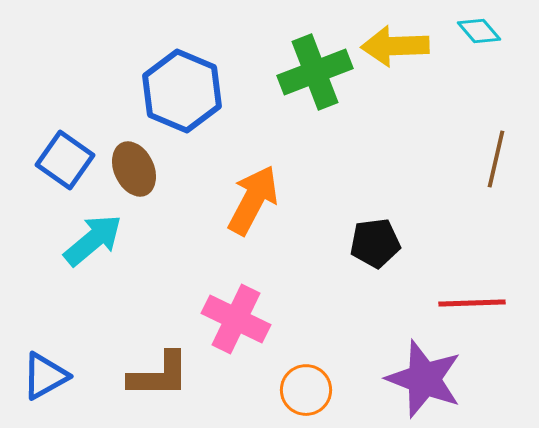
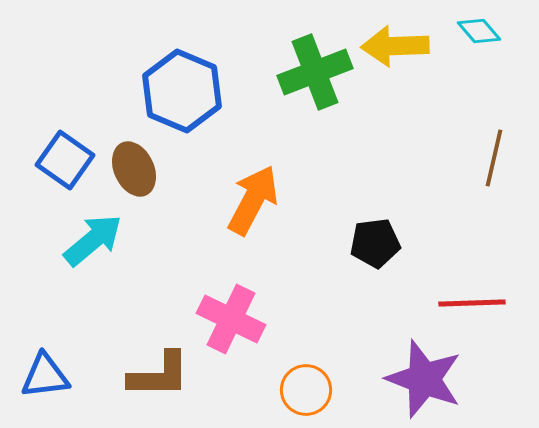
brown line: moved 2 px left, 1 px up
pink cross: moved 5 px left
blue triangle: rotated 22 degrees clockwise
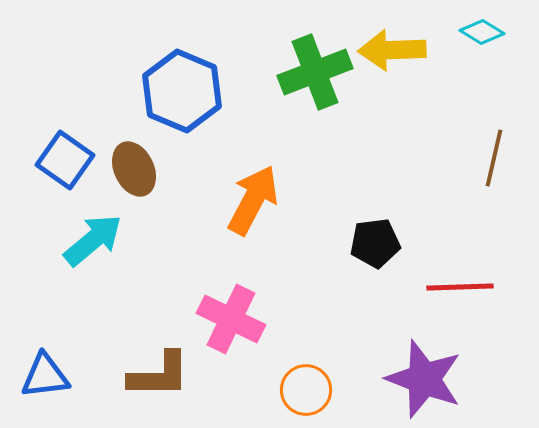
cyan diamond: moved 3 px right, 1 px down; rotated 18 degrees counterclockwise
yellow arrow: moved 3 px left, 4 px down
red line: moved 12 px left, 16 px up
